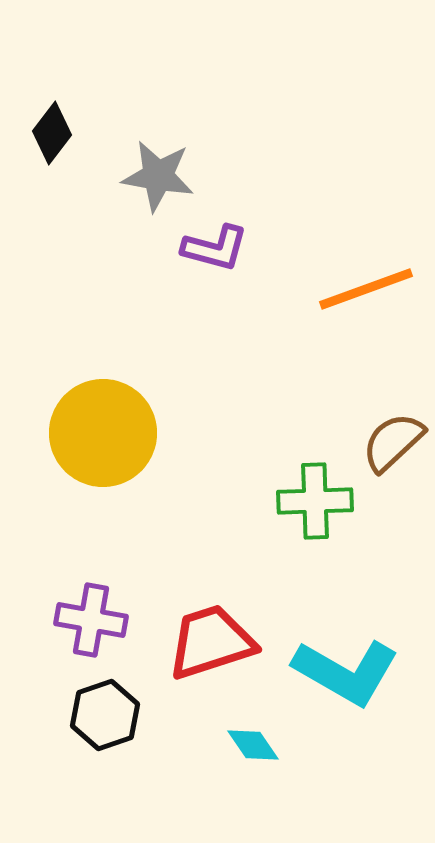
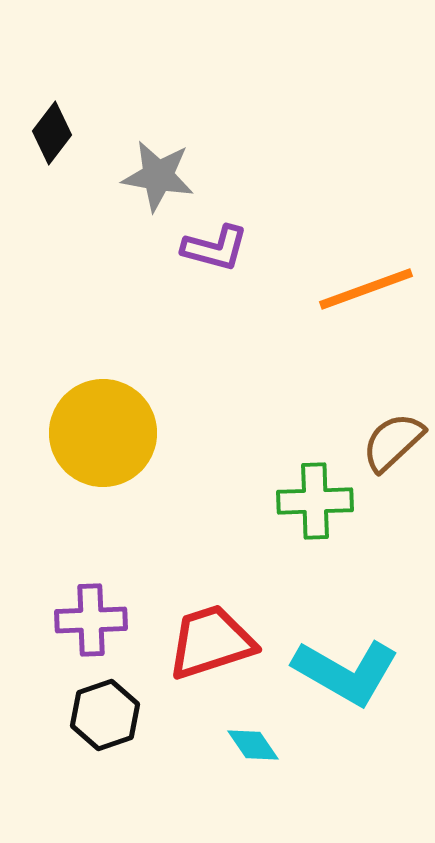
purple cross: rotated 12 degrees counterclockwise
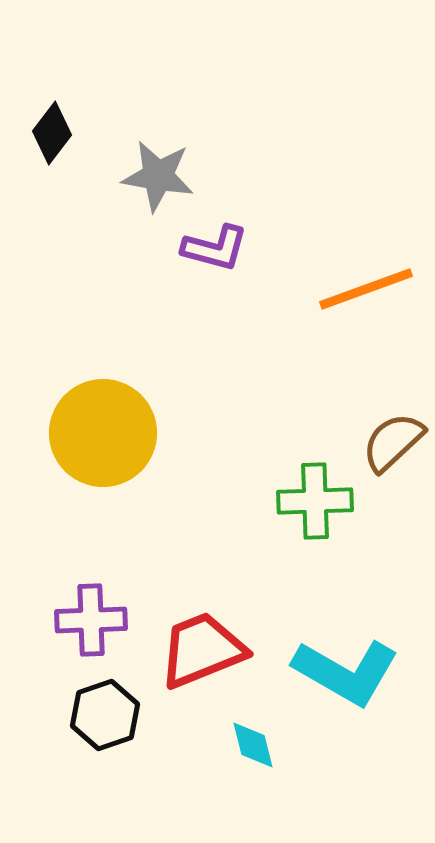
red trapezoid: moved 9 px left, 8 px down; rotated 4 degrees counterclockwise
cyan diamond: rotated 20 degrees clockwise
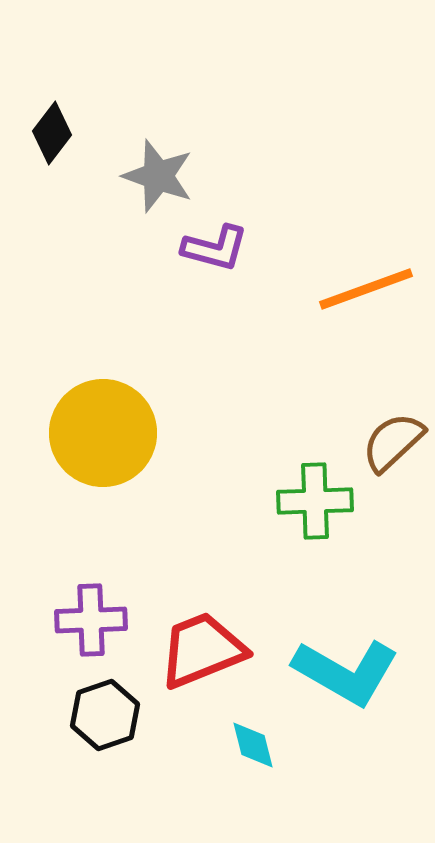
gray star: rotated 10 degrees clockwise
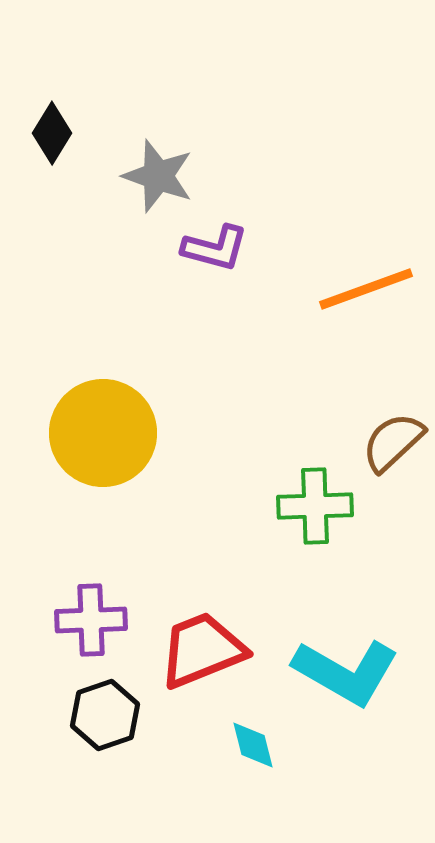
black diamond: rotated 6 degrees counterclockwise
green cross: moved 5 px down
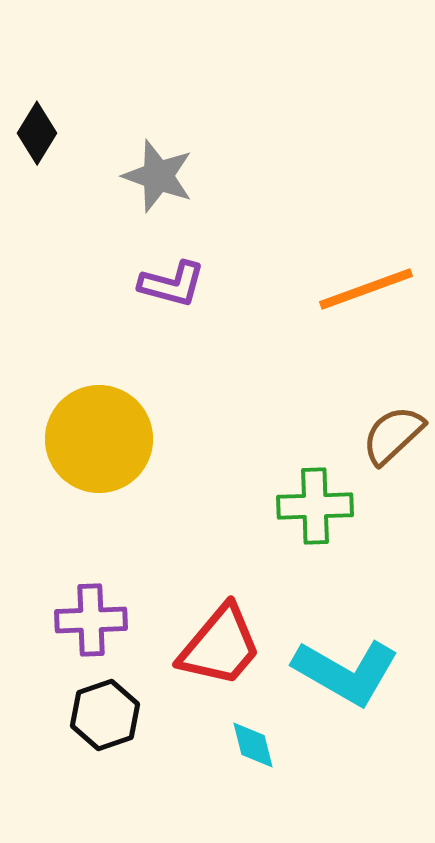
black diamond: moved 15 px left
purple L-shape: moved 43 px left, 36 px down
yellow circle: moved 4 px left, 6 px down
brown semicircle: moved 7 px up
red trapezoid: moved 18 px right, 4 px up; rotated 152 degrees clockwise
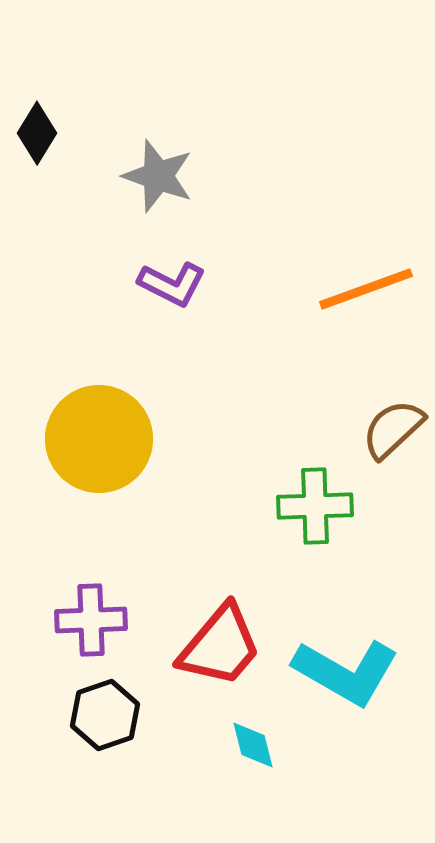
purple L-shape: rotated 12 degrees clockwise
brown semicircle: moved 6 px up
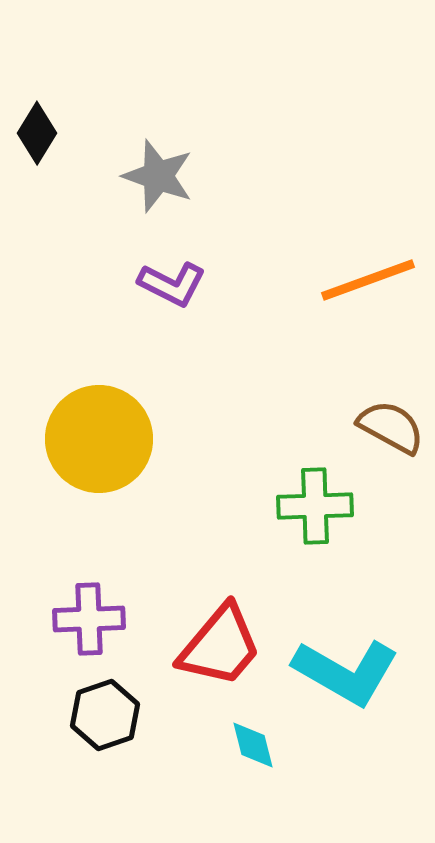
orange line: moved 2 px right, 9 px up
brown semicircle: moved 2 px left, 2 px up; rotated 72 degrees clockwise
purple cross: moved 2 px left, 1 px up
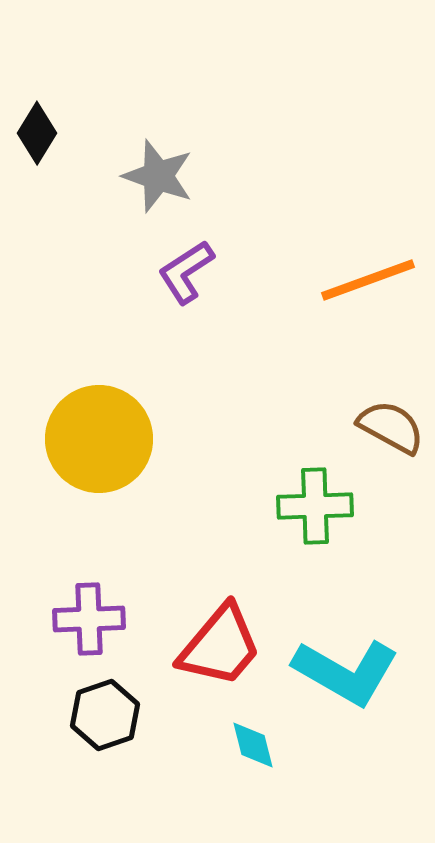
purple L-shape: moved 14 px right, 12 px up; rotated 120 degrees clockwise
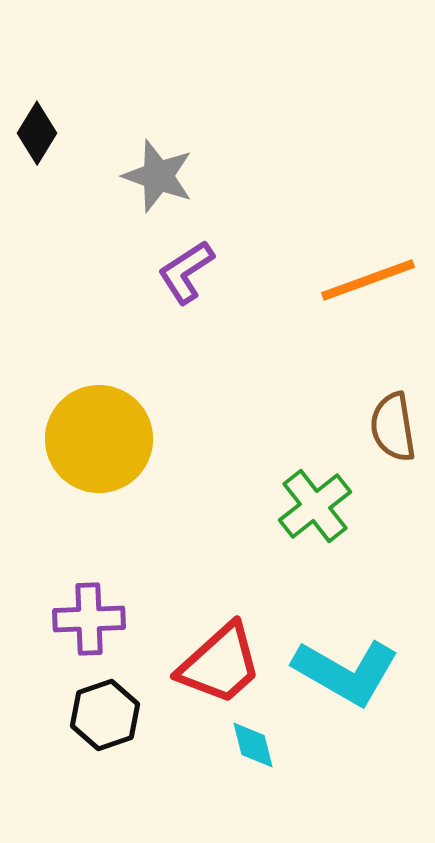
brown semicircle: moved 2 px right; rotated 128 degrees counterclockwise
green cross: rotated 36 degrees counterclockwise
red trapezoid: moved 18 px down; rotated 8 degrees clockwise
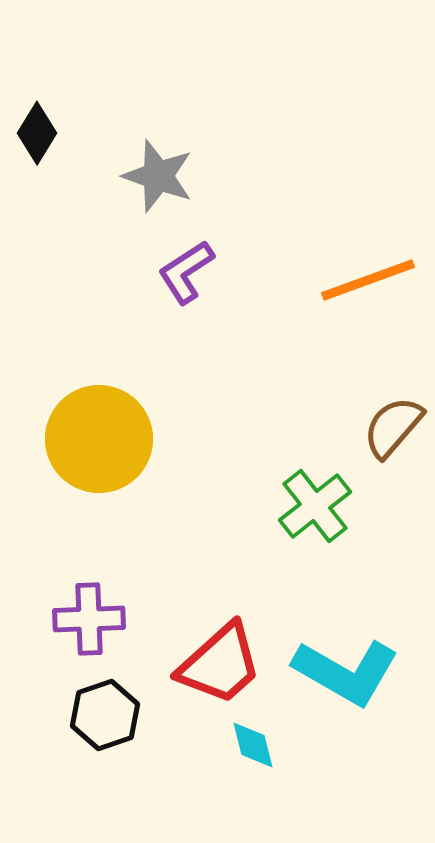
brown semicircle: rotated 50 degrees clockwise
